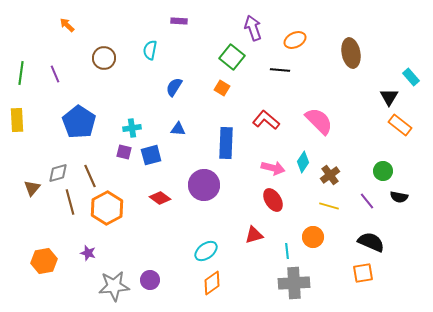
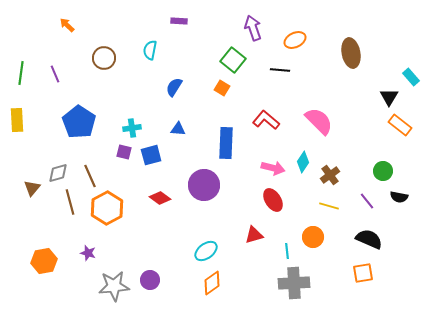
green square at (232, 57): moved 1 px right, 3 px down
black semicircle at (371, 242): moved 2 px left, 3 px up
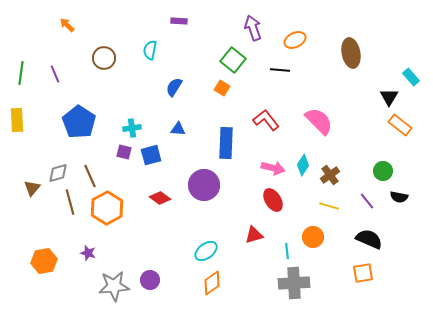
red L-shape at (266, 120): rotated 12 degrees clockwise
cyan diamond at (303, 162): moved 3 px down
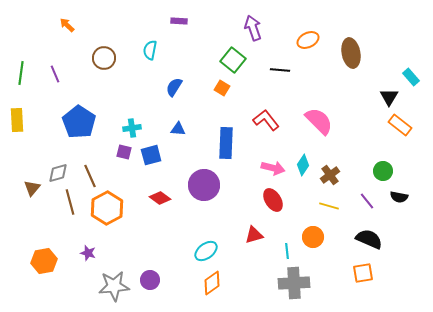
orange ellipse at (295, 40): moved 13 px right
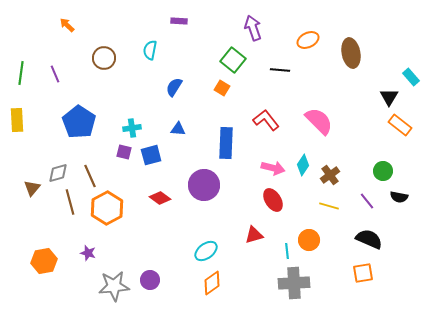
orange circle at (313, 237): moved 4 px left, 3 px down
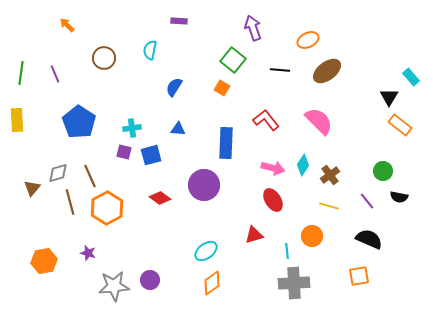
brown ellipse at (351, 53): moved 24 px left, 18 px down; rotated 64 degrees clockwise
orange circle at (309, 240): moved 3 px right, 4 px up
orange square at (363, 273): moved 4 px left, 3 px down
